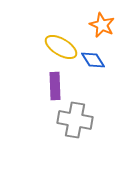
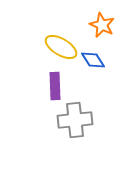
gray cross: rotated 16 degrees counterclockwise
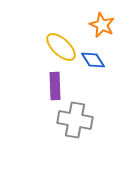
yellow ellipse: rotated 12 degrees clockwise
gray cross: rotated 16 degrees clockwise
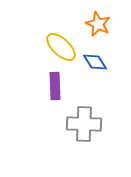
orange star: moved 4 px left, 1 px up
blue diamond: moved 2 px right, 2 px down
gray cross: moved 9 px right, 4 px down; rotated 8 degrees counterclockwise
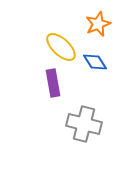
orange star: rotated 25 degrees clockwise
purple rectangle: moved 2 px left, 3 px up; rotated 8 degrees counterclockwise
gray cross: rotated 12 degrees clockwise
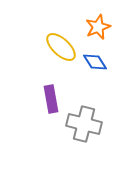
orange star: moved 3 px down
purple rectangle: moved 2 px left, 16 px down
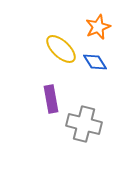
yellow ellipse: moved 2 px down
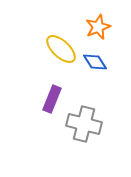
purple rectangle: moved 1 px right; rotated 32 degrees clockwise
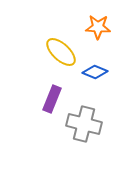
orange star: rotated 25 degrees clockwise
yellow ellipse: moved 3 px down
blue diamond: moved 10 px down; rotated 35 degrees counterclockwise
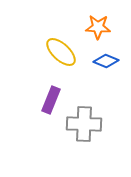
blue diamond: moved 11 px right, 11 px up
purple rectangle: moved 1 px left, 1 px down
gray cross: rotated 12 degrees counterclockwise
